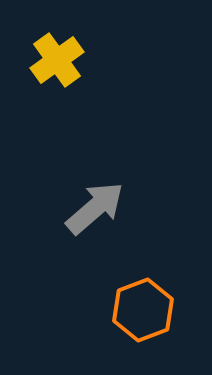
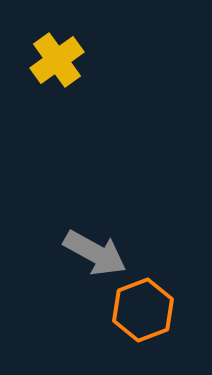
gray arrow: moved 45 px down; rotated 70 degrees clockwise
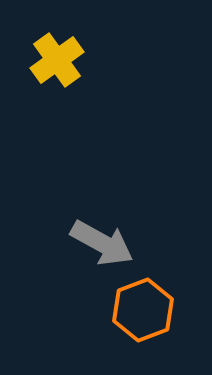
gray arrow: moved 7 px right, 10 px up
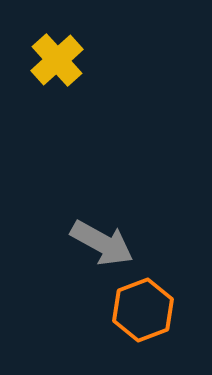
yellow cross: rotated 6 degrees counterclockwise
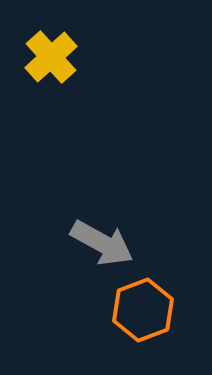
yellow cross: moved 6 px left, 3 px up
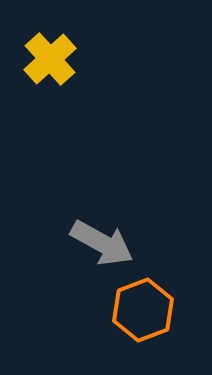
yellow cross: moved 1 px left, 2 px down
